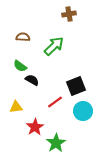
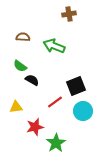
green arrow: rotated 115 degrees counterclockwise
red star: rotated 18 degrees clockwise
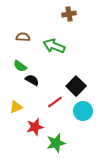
black square: rotated 24 degrees counterclockwise
yellow triangle: rotated 16 degrees counterclockwise
green star: rotated 18 degrees clockwise
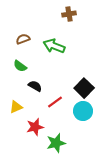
brown semicircle: moved 2 px down; rotated 24 degrees counterclockwise
black semicircle: moved 3 px right, 6 px down
black square: moved 8 px right, 2 px down
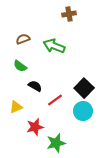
red line: moved 2 px up
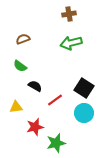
green arrow: moved 17 px right, 3 px up; rotated 35 degrees counterclockwise
black square: rotated 12 degrees counterclockwise
yellow triangle: rotated 16 degrees clockwise
cyan circle: moved 1 px right, 2 px down
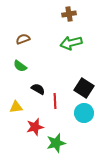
black semicircle: moved 3 px right, 3 px down
red line: moved 1 px down; rotated 56 degrees counterclockwise
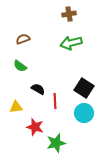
red star: rotated 30 degrees clockwise
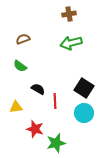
red star: moved 2 px down
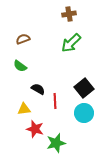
green arrow: rotated 30 degrees counterclockwise
black square: rotated 18 degrees clockwise
yellow triangle: moved 8 px right, 2 px down
